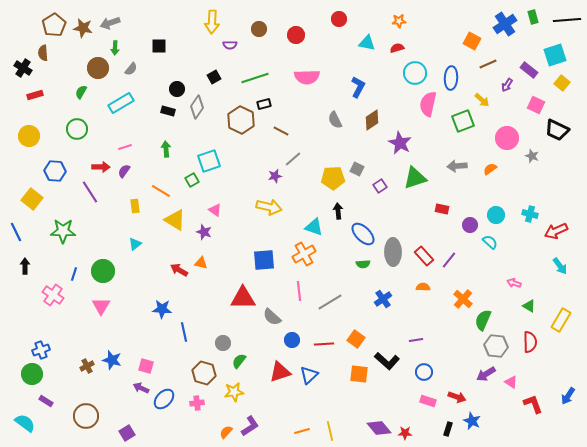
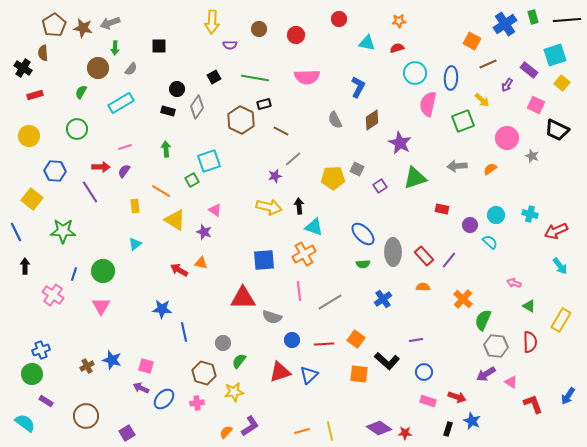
green line at (255, 78): rotated 28 degrees clockwise
black arrow at (338, 211): moved 39 px left, 5 px up
gray semicircle at (272, 317): rotated 24 degrees counterclockwise
purple diamond at (379, 428): rotated 15 degrees counterclockwise
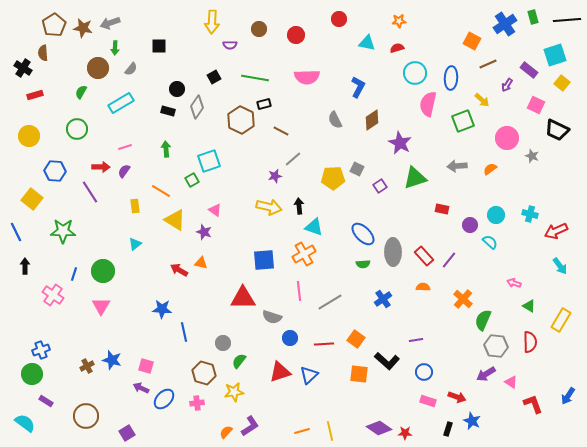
blue circle at (292, 340): moved 2 px left, 2 px up
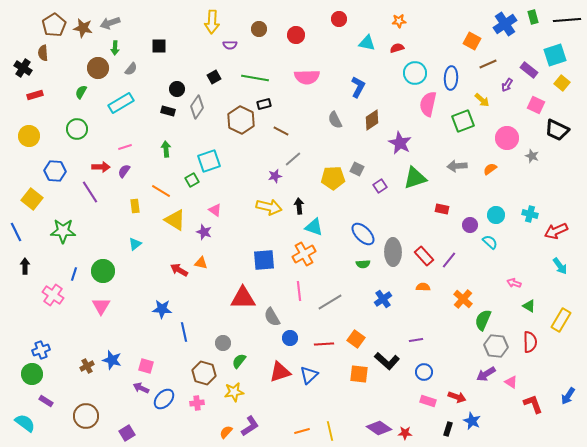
gray semicircle at (272, 317): rotated 42 degrees clockwise
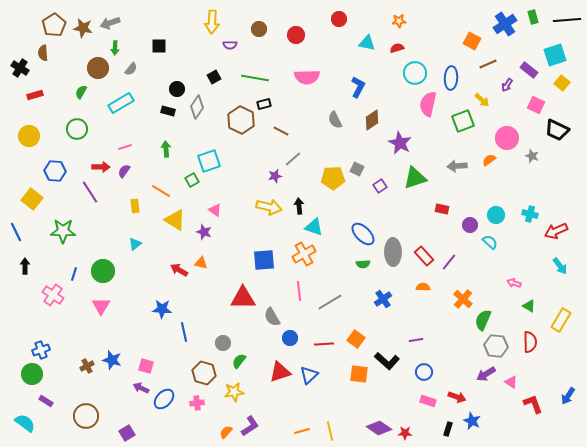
black cross at (23, 68): moved 3 px left
orange semicircle at (490, 169): moved 1 px left, 9 px up
purple line at (449, 260): moved 2 px down
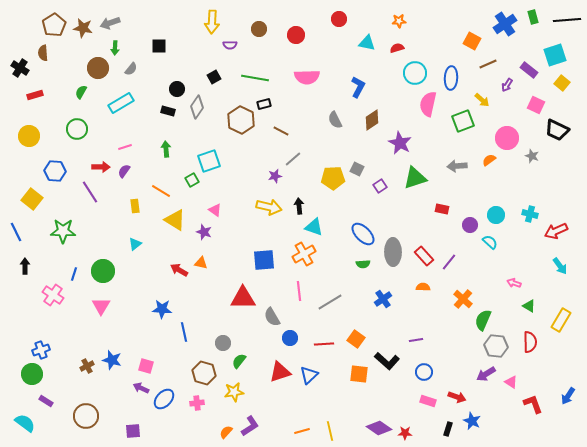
purple square at (127, 433): moved 6 px right, 2 px up; rotated 28 degrees clockwise
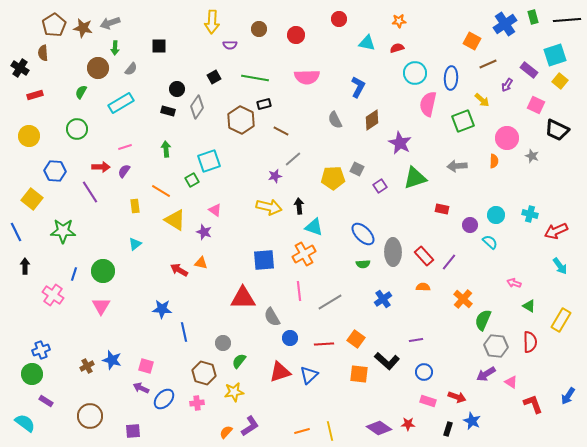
yellow square at (562, 83): moved 2 px left, 2 px up
orange semicircle at (489, 160): moved 5 px right, 1 px down; rotated 128 degrees clockwise
brown circle at (86, 416): moved 4 px right
red star at (405, 433): moved 3 px right, 9 px up
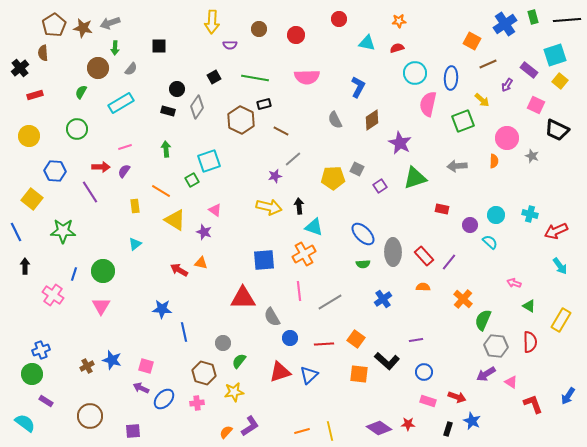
black cross at (20, 68): rotated 18 degrees clockwise
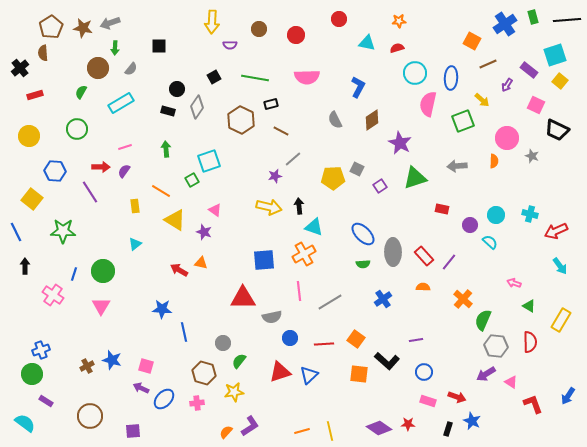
brown pentagon at (54, 25): moved 3 px left, 2 px down
black rectangle at (264, 104): moved 7 px right
gray semicircle at (272, 317): rotated 72 degrees counterclockwise
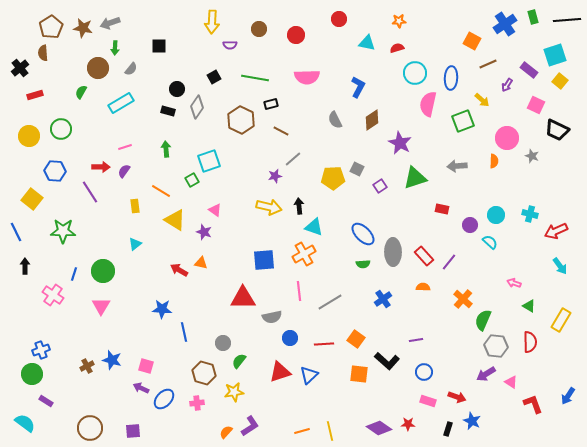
green circle at (77, 129): moved 16 px left
brown circle at (90, 416): moved 12 px down
